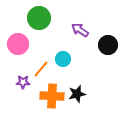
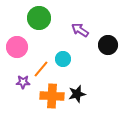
pink circle: moved 1 px left, 3 px down
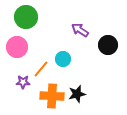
green circle: moved 13 px left, 1 px up
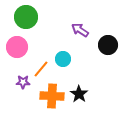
black star: moved 2 px right; rotated 24 degrees counterclockwise
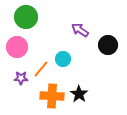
purple star: moved 2 px left, 4 px up
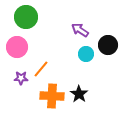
cyan circle: moved 23 px right, 5 px up
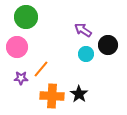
purple arrow: moved 3 px right
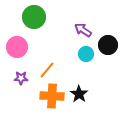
green circle: moved 8 px right
orange line: moved 6 px right, 1 px down
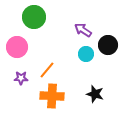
black star: moved 16 px right; rotated 18 degrees counterclockwise
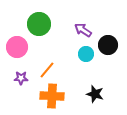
green circle: moved 5 px right, 7 px down
